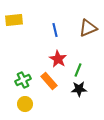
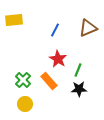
blue line: rotated 40 degrees clockwise
green cross: rotated 21 degrees counterclockwise
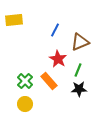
brown triangle: moved 8 px left, 14 px down
green cross: moved 2 px right, 1 px down
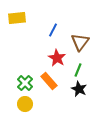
yellow rectangle: moved 3 px right, 2 px up
blue line: moved 2 px left
brown triangle: rotated 30 degrees counterclockwise
red star: moved 1 px left, 1 px up
green cross: moved 2 px down
black star: rotated 28 degrees clockwise
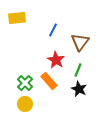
red star: moved 1 px left, 2 px down
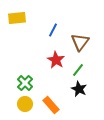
green line: rotated 16 degrees clockwise
orange rectangle: moved 2 px right, 24 px down
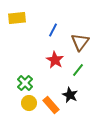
red star: moved 1 px left
black star: moved 9 px left, 6 px down
yellow circle: moved 4 px right, 1 px up
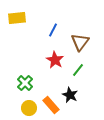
yellow circle: moved 5 px down
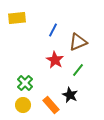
brown triangle: moved 2 px left; rotated 30 degrees clockwise
yellow circle: moved 6 px left, 3 px up
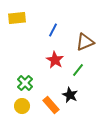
brown triangle: moved 7 px right
yellow circle: moved 1 px left, 1 px down
